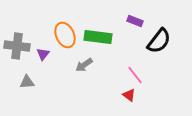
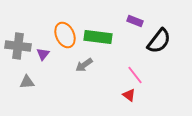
gray cross: moved 1 px right
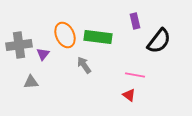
purple rectangle: rotated 56 degrees clockwise
gray cross: moved 1 px right, 1 px up; rotated 15 degrees counterclockwise
gray arrow: rotated 90 degrees clockwise
pink line: rotated 42 degrees counterclockwise
gray triangle: moved 4 px right
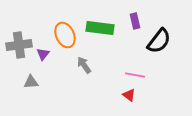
green rectangle: moved 2 px right, 9 px up
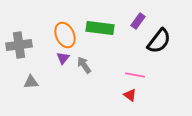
purple rectangle: moved 3 px right; rotated 49 degrees clockwise
purple triangle: moved 20 px right, 4 px down
red triangle: moved 1 px right
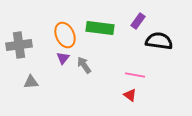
black semicircle: rotated 120 degrees counterclockwise
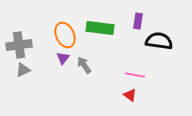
purple rectangle: rotated 28 degrees counterclockwise
gray triangle: moved 8 px left, 12 px up; rotated 21 degrees counterclockwise
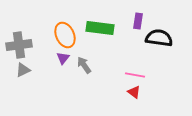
black semicircle: moved 3 px up
red triangle: moved 4 px right, 3 px up
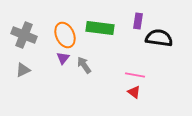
gray cross: moved 5 px right, 10 px up; rotated 30 degrees clockwise
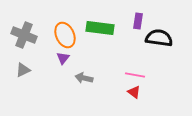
gray arrow: moved 13 px down; rotated 42 degrees counterclockwise
